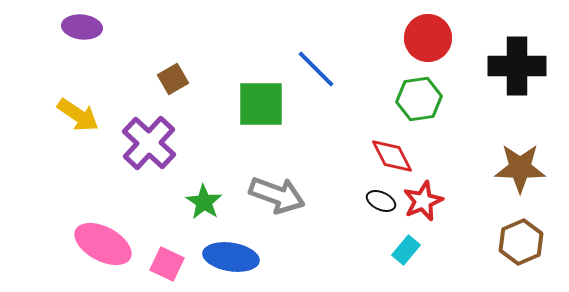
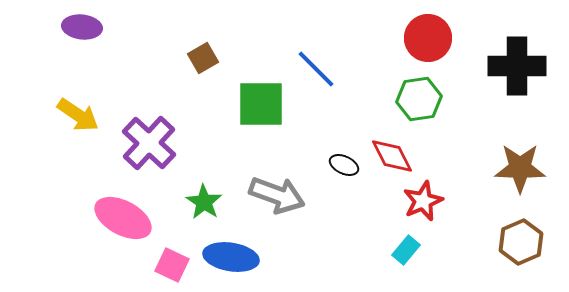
brown square: moved 30 px right, 21 px up
black ellipse: moved 37 px left, 36 px up
pink ellipse: moved 20 px right, 26 px up
pink square: moved 5 px right, 1 px down
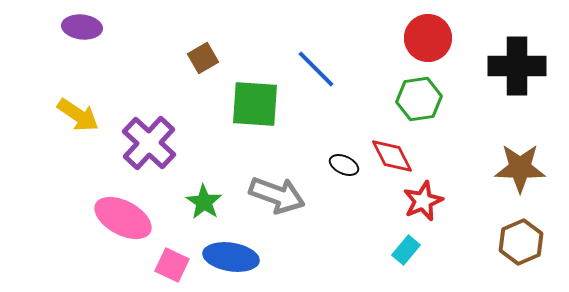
green square: moved 6 px left; rotated 4 degrees clockwise
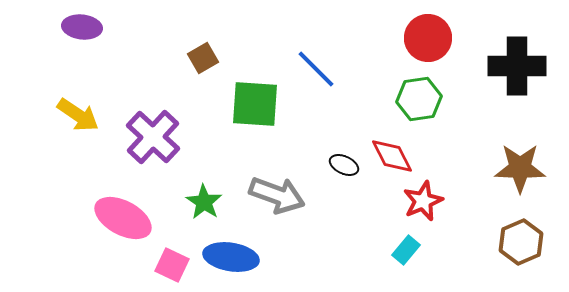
purple cross: moved 4 px right, 6 px up
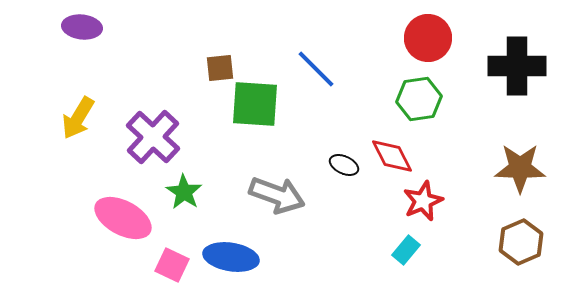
brown square: moved 17 px right, 10 px down; rotated 24 degrees clockwise
yellow arrow: moved 3 px down; rotated 87 degrees clockwise
green star: moved 20 px left, 10 px up
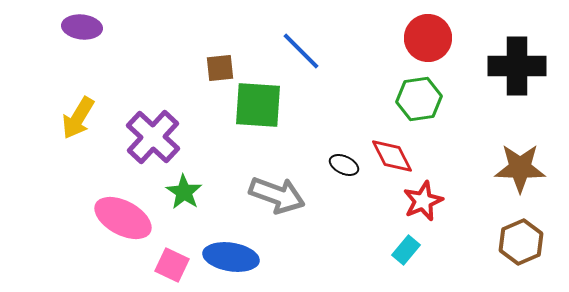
blue line: moved 15 px left, 18 px up
green square: moved 3 px right, 1 px down
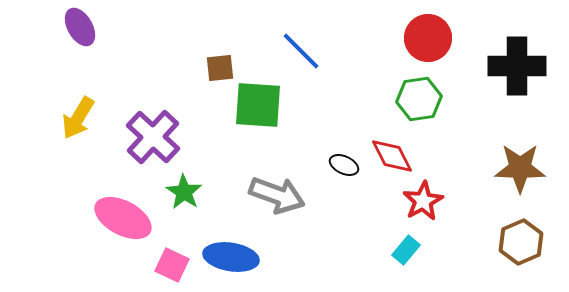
purple ellipse: moved 2 px left; rotated 54 degrees clockwise
red star: rotated 6 degrees counterclockwise
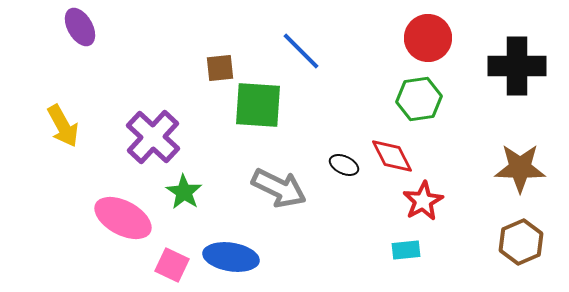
yellow arrow: moved 15 px left, 8 px down; rotated 60 degrees counterclockwise
gray arrow: moved 2 px right, 7 px up; rotated 6 degrees clockwise
cyan rectangle: rotated 44 degrees clockwise
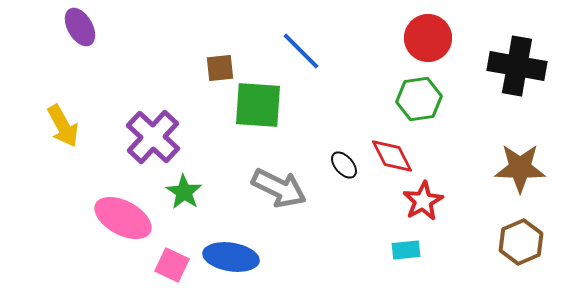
black cross: rotated 10 degrees clockwise
black ellipse: rotated 24 degrees clockwise
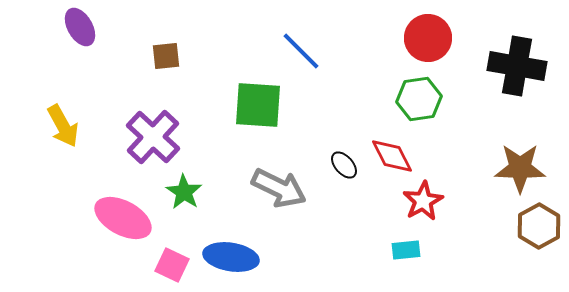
brown square: moved 54 px left, 12 px up
brown hexagon: moved 18 px right, 16 px up; rotated 6 degrees counterclockwise
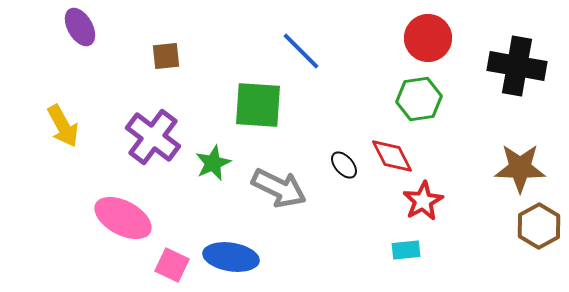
purple cross: rotated 6 degrees counterclockwise
green star: moved 29 px right, 29 px up; rotated 15 degrees clockwise
